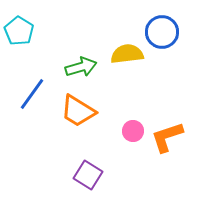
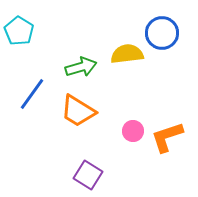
blue circle: moved 1 px down
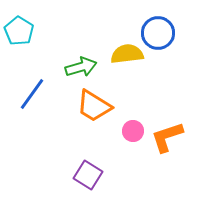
blue circle: moved 4 px left
orange trapezoid: moved 16 px right, 5 px up
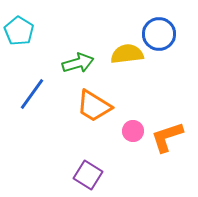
blue circle: moved 1 px right, 1 px down
green arrow: moved 3 px left, 4 px up
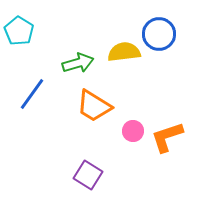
yellow semicircle: moved 3 px left, 2 px up
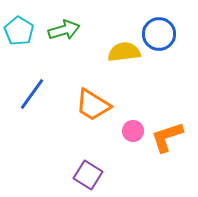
green arrow: moved 14 px left, 33 px up
orange trapezoid: moved 1 px left, 1 px up
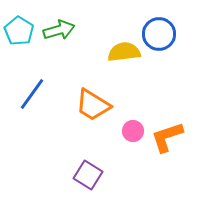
green arrow: moved 5 px left
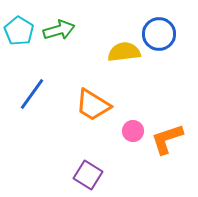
orange L-shape: moved 2 px down
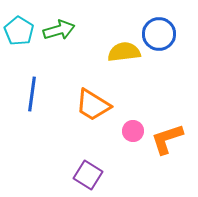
blue line: rotated 28 degrees counterclockwise
